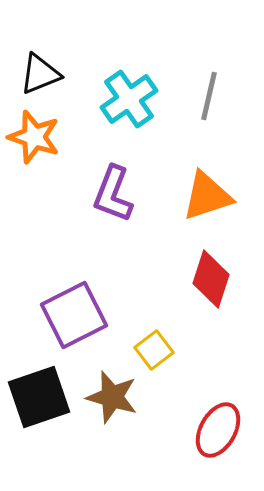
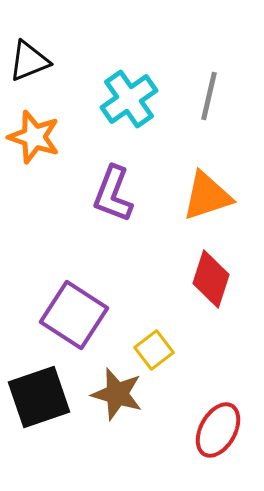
black triangle: moved 11 px left, 13 px up
purple square: rotated 30 degrees counterclockwise
brown star: moved 5 px right, 3 px up
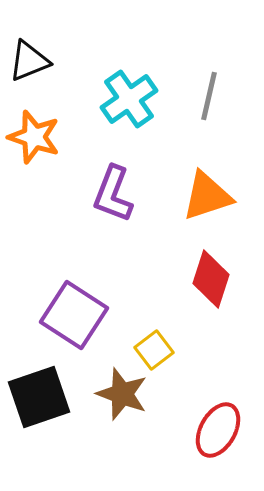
brown star: moved 5 px right; rotated 4 degrees clockwise
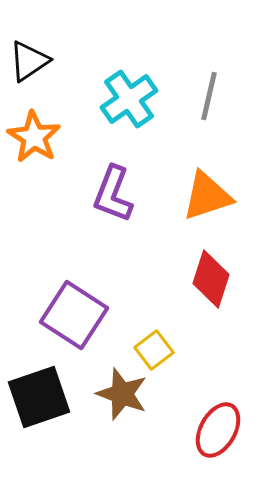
black triangle: rotated 12 degrees counterclockwise
orange star: rotated 14 degrees clockwise
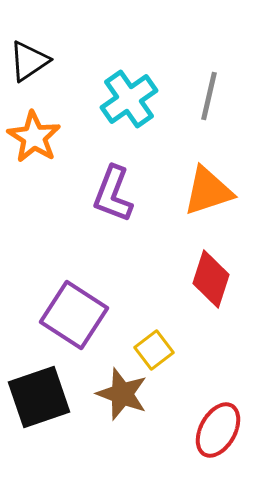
orange triangle: moved 1 px right, 5 px up
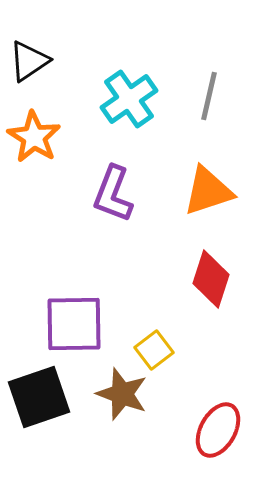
purple square: moved 9 px down; rotated 34 degrees counterclockwise
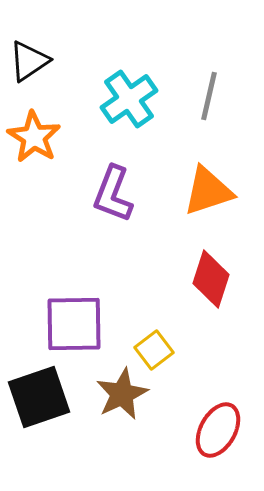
brown star: rotated 26 degrees clockwise
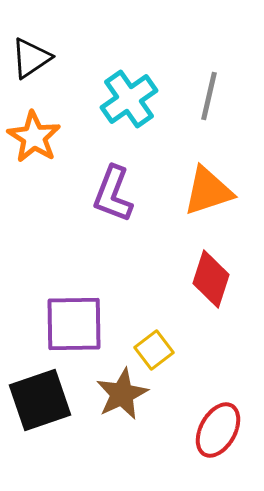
black triangle: moved 2 px right, 3 px up
black square: moved 1 px right, 3 px down
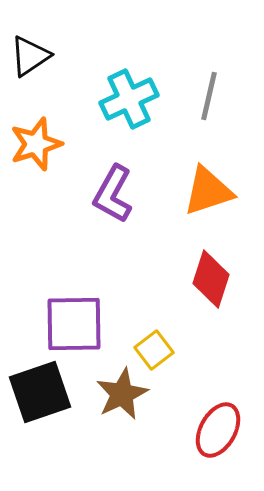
black triangle: moved 1 px left, 2 px up
cyan cross: rotated 10 degrees clockwise
orange star: moved 2 px right, 7 px down; rotated 22 degrees clockwise
purple L-shape: rotated 8 degrees clockwise
black square: moved 8 px up
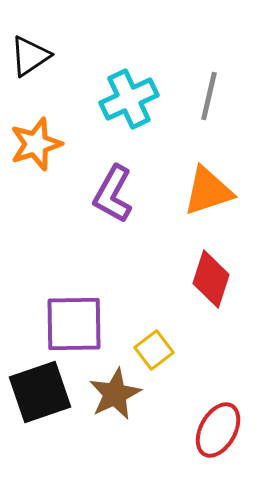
brown star: moved 7 px left
